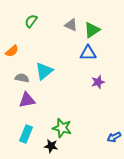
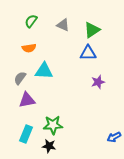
gray triangle: moved 8 px left
orange semicircle: moved 17 px right, 3 px up; rotated 32 degrees clockwise
cyan triangle: rotated 42 degrees clockwise
gray semicircle: moved 2 px left; rotated 64 degrees counterclockwise
green star: moved 9 px left, 3 px up; rotated 18 degrees counterclockwise
black star: moved 2 px left
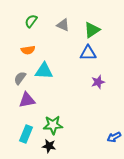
orange semicircle: moved 1 px left, 2 px down
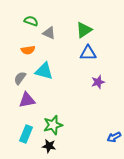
green semicircle: rotated 72 degrees clockwise
gray triangle: moved 14 px left, 8 px down
green triangle: moved 8 px left
cyan triangle: rotated 12 degrees clockwise
green star: rotated 12 degrees counterclockwise
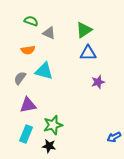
purple triangle: moved 1 px right, 5 px down
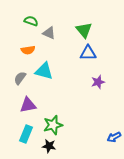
green triangle: rotated 36 degrees counterclockwise
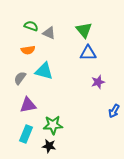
green semicircle: moved 5 px down
green star: rotated 12 degrees clockwise
blue arrow: moved 26 px up; rotated 32 degrees counterclockwise
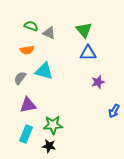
orange semicircle: moved 1 px left
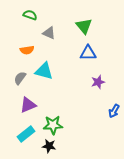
green semicircle: moved 1 px left, 11 px up
green triangle: moved 4 px up
purple triangle: rotated 12 degrees counterclockwise
cyan rectangle: rotated 30 degrees clockwise
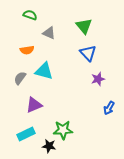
blue triangle: rotated 48 degrees clockwise
purple star: moved 3 px up
purple triangle: moved 6 px right
blue arrow: moved 5 px left, 3 px up
green star: moved 10 px right, 5 px down
cyan rectangle: rotated 12 degrees clockwise
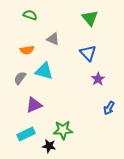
green triangle: moved 6 px right, 8 px up
gray triangle: moved 4 px right, 6 px down
purple star: rotated 16 degrees counterclockwise
